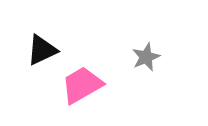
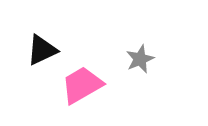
gray star: moved 6 px left, 2 px down
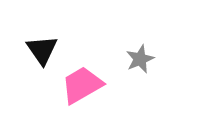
black triangle: rotated 40 degrees counterclockwise
